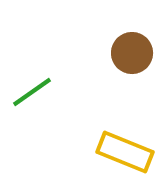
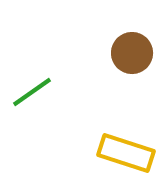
yellow rectangle: moved 1 px right, 1 px down; rotated 4 degrees counterclockwise
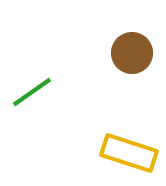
yellow rectangle: moved 3 px right
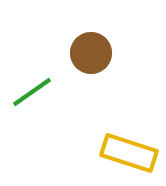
brown circle: moved 41 px left
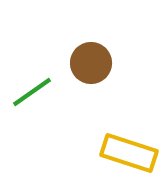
brown circle: moved 10 px down
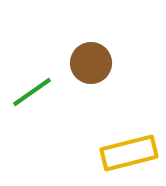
yellow rectangle: rotated 32 degrees counterclockwise
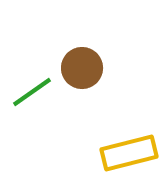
brown circle: moved 9 px left, 5 px down
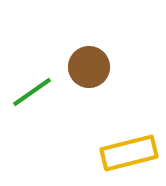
brown circle: moved 7 px right, 1 px up
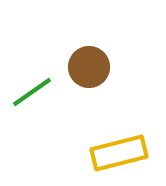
yellow rectangle: moved 10 px left
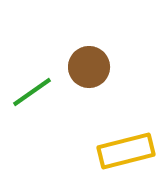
yellow rectangle: moved 7 px right, 2 px up
